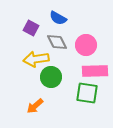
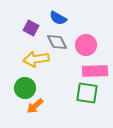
green circle: moved 26 px left, 11 px down
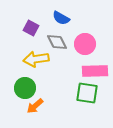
blue semicircle: moved 3 px right
pink circle: moved 1 px left, 1 px up
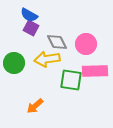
blue semicircle: moved 32 px left, 3 px up
pink circle: moved 1 px right
yellow arrow: moved 11 px right
green circle: moved 11 px left, 25 px up
green square: moved 16 px left, 13 px up
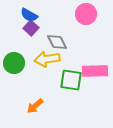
purple square: rotated 14 degrees clockwise
pink circle: moved 30 px up
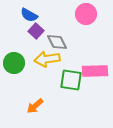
purple square: moved 5 px right, 3 px down
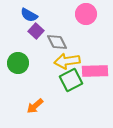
yellow arrow: moved 20 px right, 2 px down
green circle: moved 4 px right
green square: rotated 35 degrees counterclockwise
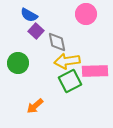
gray diamond: rotated 15 degrees clockwise
green square: moved 1 px left, 1 px down
